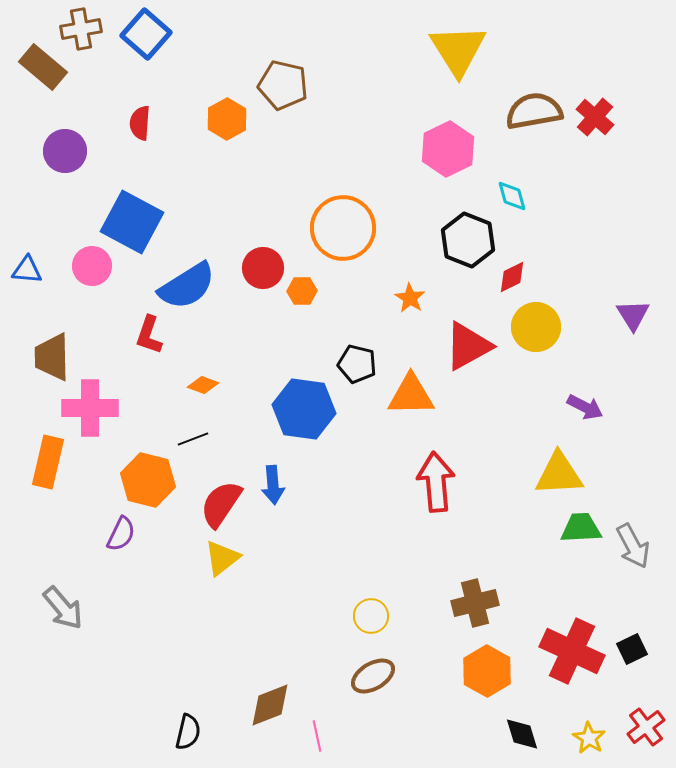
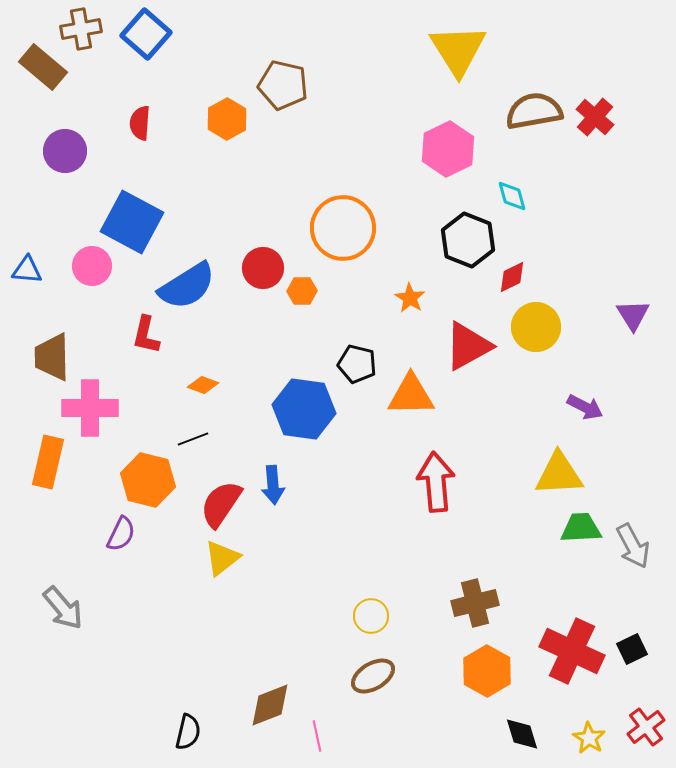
red L-shape at (149, 335): moved 3 px left; rotated 6 degrees counterclockwise
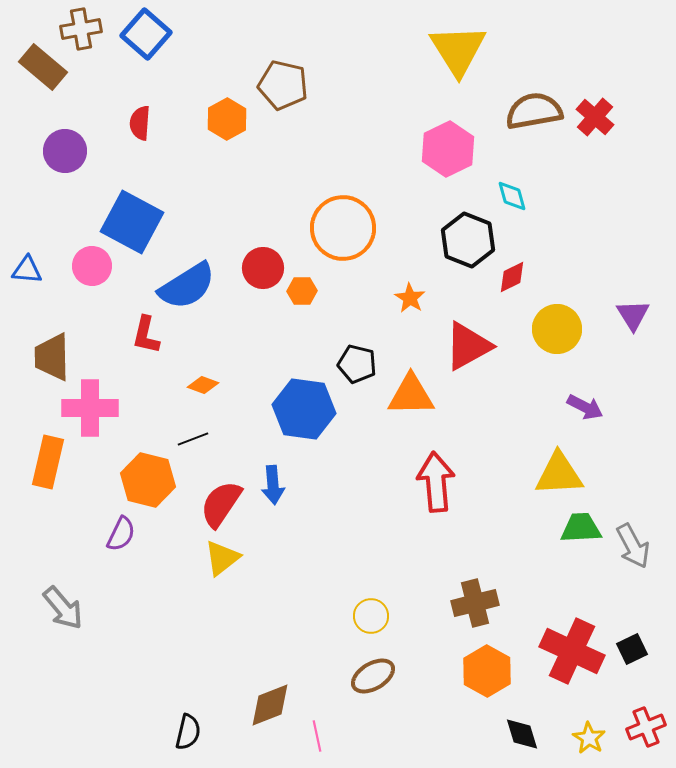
yellow circle at (536, 327): moved 21 px right, 2 px down
red cross at (646, 727): rotated 15 degrees clockwise
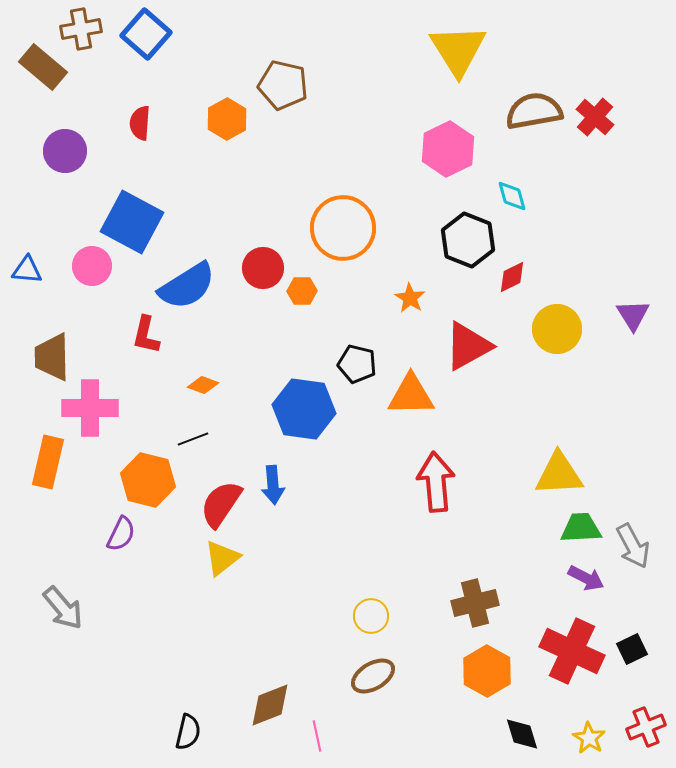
purple arrow at (585, 407): moved 1 px right, 171 px down
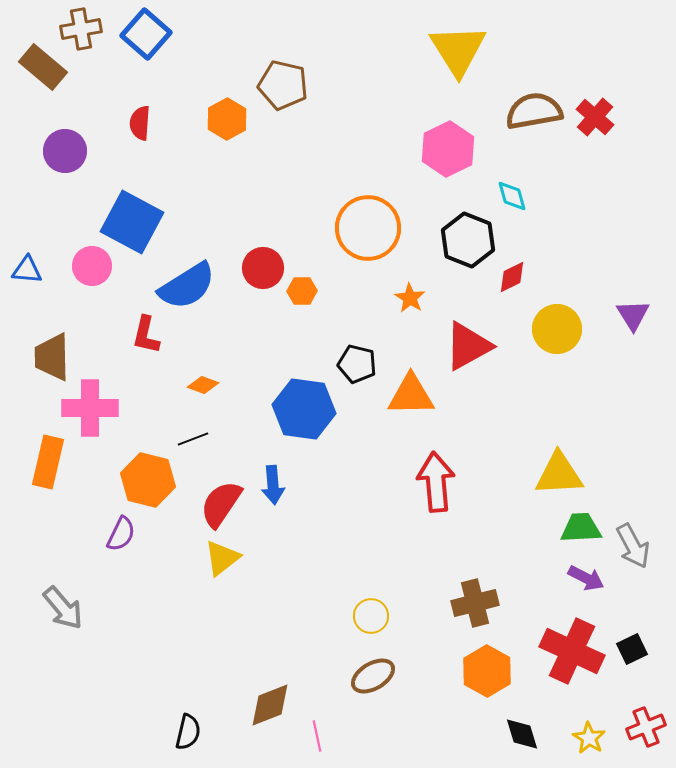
orange circle at (343, 228): moved 25 px right
